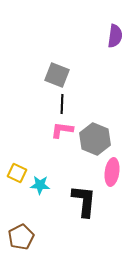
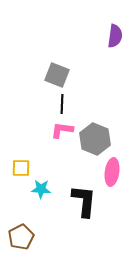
yellow square: moved 4 px right, 5 px up; rotated 24 degrees counterclockwise
cyan star: moved 1 px right, 4 px down
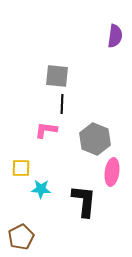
gray square: moved 1 px down; rotated 15 degrees counterclockwise
pink L-shape: moved 16 px left
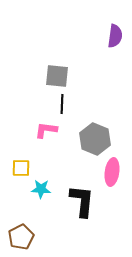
black L-shape: moved 2 px left
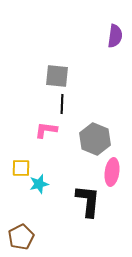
cyan star: moved 2 px left, 5 px up; rotated 18 degrees counterclockwise
black L-shape: moved 6 px right
